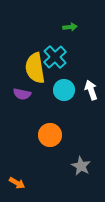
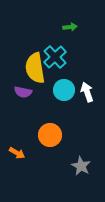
white arrow: moved 4 px left, 2 px down
purple semicircle: moved 1 px right, 2 px up
orange arrow: moved 30 px up
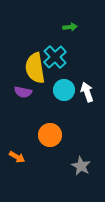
orange arrow: moved 4 px down
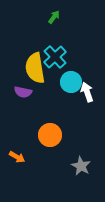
green arrow: moved 16 px left, 10 px up; rotated 48 degrees counterclockwise
cyan circle: moved 7 px right, 8 px up
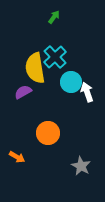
purple semicircle: rotated 138 degrees clockwise
orange circle: moved 2 px left, 2 px up
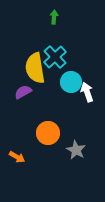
green arrow: rotated 32 degrees counterclockwise
gray star: moved 5 px left, 16 px up
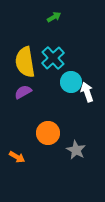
green arrow: rotated 56 degrees clockwise
cyan cross: moved 2 px left, 1 px down
yellow semicircle: moved 10 px left, 6 px up
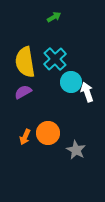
cyan cross: moved 2 px right, 1 px down
orange arrow: moved 8 px right, 20 px up; rotated 84 degrees clockwise
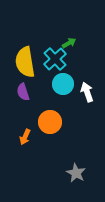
green arrow: moved 15 px right, 26 px down
cyan circle: moved 8 px left, 2 px down
purple semicircle: rotated 78 degrees counterclockwise
orange circle: moved 2 px right, 11 px up
gray star: moved 23 px down
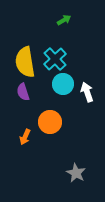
green arrow: moved 5 px left, 23 px up
